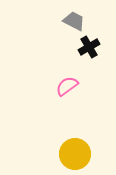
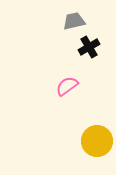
gray trapezoid: rotated 40 degrees counterclockwise
yellow circle: moved 22 px right, 13 px up
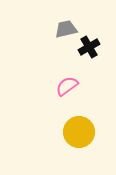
gray trapezoid: moved 8 px left, 8 px down
yellow circle: moved 18 px left, 9 px up
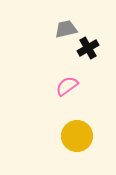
black cross: moved 1 px left, 1 px down
yellow circle: moved 2 px left, 4 px down
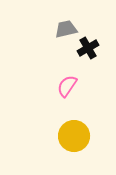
pink semicircle: rotated 20 degrees counterclockwise
yellow circle: moved 3 px left
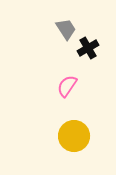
gray trapezoid: rotated 70 degrees clockwise
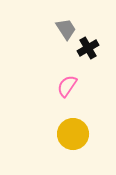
yellow circle: moved 1 px left, 2 px up
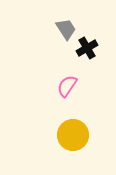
black cross: moved 1 px left
yellow circle: moved 1 px down
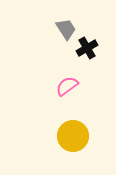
pink semicircle: rotated 20 degrees clockwise
yellow circle: moved 1 px down
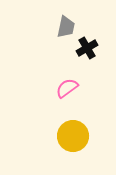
gray trapezoid: moved 2 px up; rotated 45 degrees clockwise
pink semicircle: moved 2 px down
